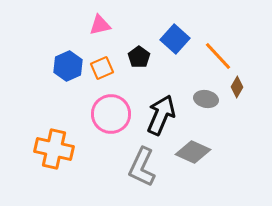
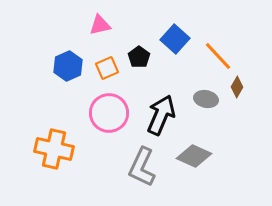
orange square: moved 5 px right
pink circle: moved 2 px left, 1 px up
gray diamond: moved 1 px right, 4 px down
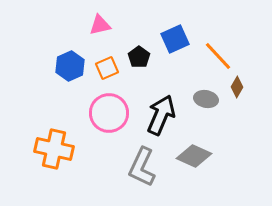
blue square: rotated 24 degrees clockwise
blue hexagon: moved 2 px right
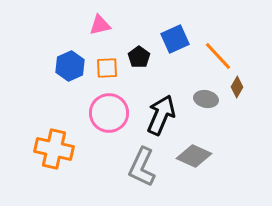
orange square: rotated 20 degrees clockwise
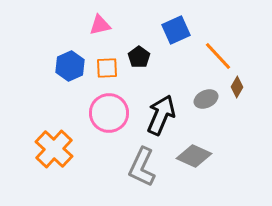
blue square: moved 1 px right, 9 px up
gray ellipse: rotated 35 degrees counterclockwise
orange cross: rotated 30 degrees clockwise
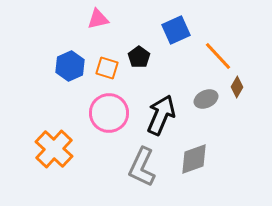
pink triangle: moved 2 px left, 6 px up
orange square: rotated 20 degrees clockwise
gray diamond: moved 3 px down; rotated 44 degrees counterclockwise
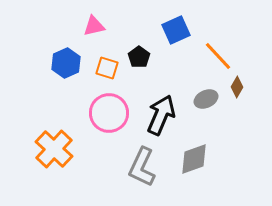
pink triangle: moved 4 px left, 7 px down
blue hexagon: moved 4 px left, 3 px up
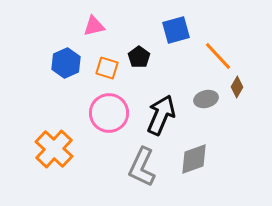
blue square: rotated 8 degrees clockwise
gray ellipse: rotated 10 degrees clockwise
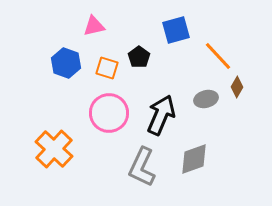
blue hexagon: rotated 16 degrees counterclockwise
